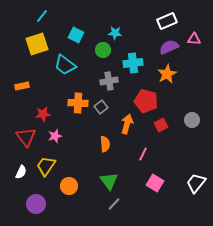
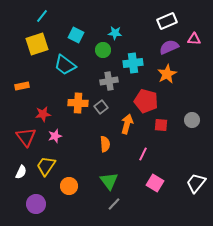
red square: rotated 32 degrees clockwise
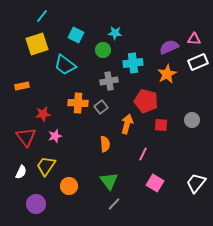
white rectangle: moved 31 px right, 41 px down
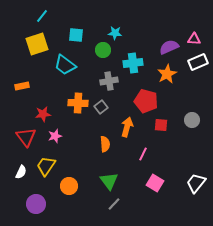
cyan square: rotated 21 degrees counterclockwise
orange arrow: moved 3 px down
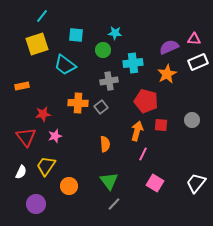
orange arrow: moved 10 px right, 4 px down
